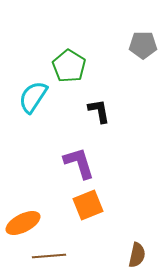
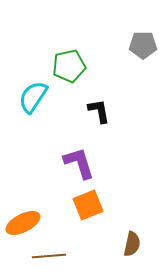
green pentagon: rotated 28 degrees clockwise
brown semicircle: moved 5 px left, 11 px up
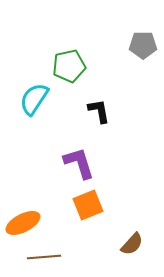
cyan semicircle: moved 1 px right, 2 px down
brown semicircle: rotated 30 degrees clockwise
brown line: moved 5 px left, 1 px down
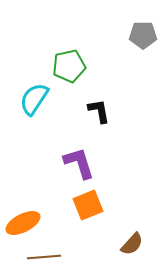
gray pentagon: moved 10 px up
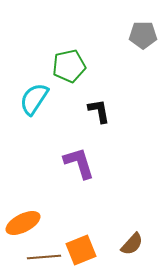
orange square: moved 7 px left, 45 px down
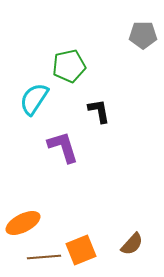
purple L-shape: moved 16 px left, 16 px up
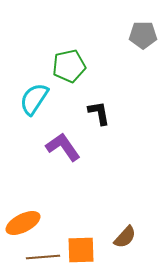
black L-shape: moved 2 px down
purple L-shape: rotated 18 degrees counterclockwise
brown semicircle: moved 7 px left, 7 px up
orange square: rotated 20 degrees clockwise
brown line: moved 1 px left
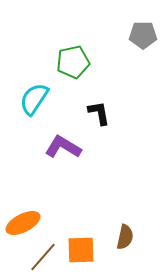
green pentagon: moved 4 px right, 4 px up
purple L-shape: rotated 24 degrees counterclockwise
brown semicircle: rotated 30 degrees counterclockwise
brown line: rotated 44 degrees counterclockwise
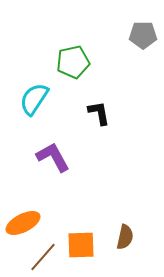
purple L-shape: moved 10 px left, 10 px down; rotated 30 degrees clockwise
orange square: moved 5 px up
